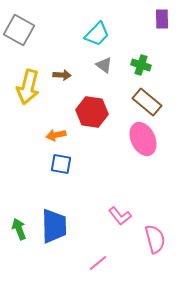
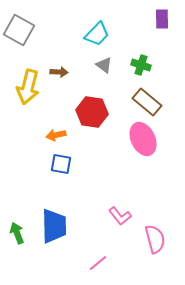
brown arrow: moved 3 px left, 3 px up
green arrow: moved 2 px left, 4 px down
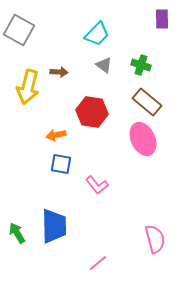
pink L-shape: moved 23 px left, 31 px up
green arrow: rotated 10 degrees counterclockwise
